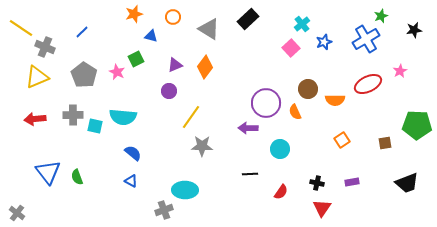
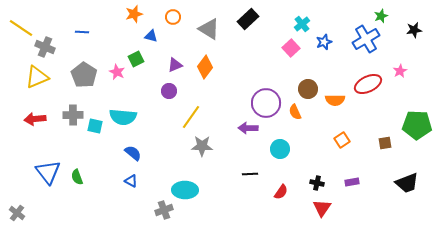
blue line at (82, 32): rotated 48 degrees clockwise
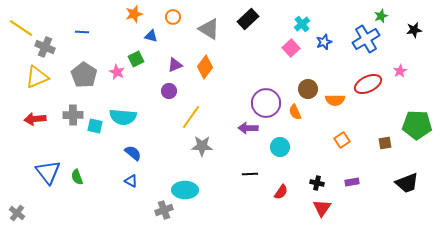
cyan circle at (280, 149): moved 2 px up
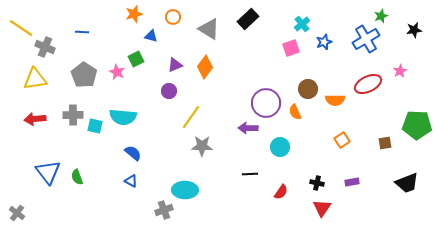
pink square at (291, 48): rotated 24 degrees clockwise
yellow triangle at (37, 77): moved 2 px left, 2 px down; rotated 15 degrees clockwise
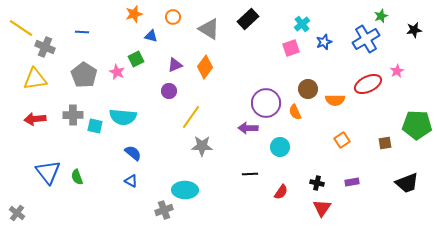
pink star at (400, 71): moved 3 px left
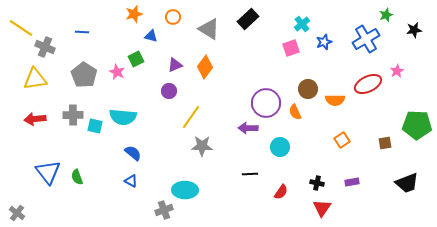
green star at (381, 16): moved 5 px right, 1 px up
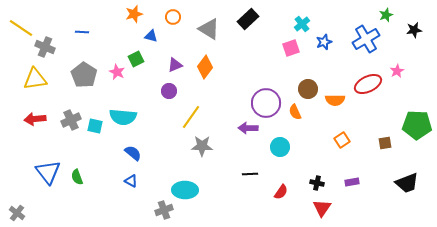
gray cross at (73, 115): moved 2 px left, 5 px down; rotated 24 degrees counterclockwise
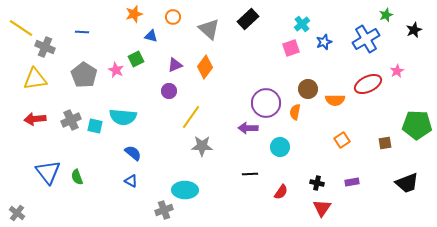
gray triangle at (209, 29): rotated 10 degrees clockwise
black star at (414, 30): rotated 14 degrees counterclockwise
pink star at (117, 72): moved 1 px left, 2 px up
orange semicircle at (295, 112): rotated 35 degrees clockwise
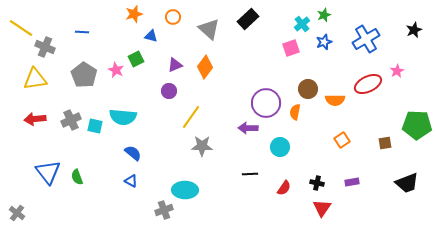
green star at (386, 15): moved 62 px left
red semicircle at (281, 192): moved 3 px right, 4 px up
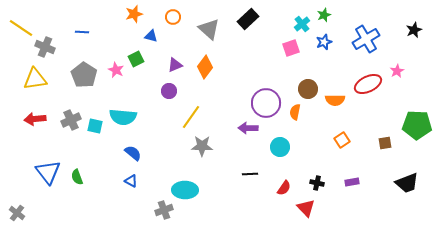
red triangle at (322, 208): moved 16 px left; rotated 18 degrees counterclockwise
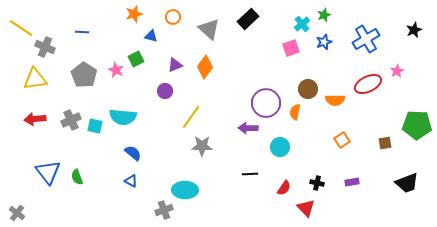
purple circle at (169, 91): moved 4 px left
